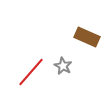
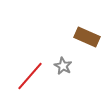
red line: moved 1 px left, 4 px down
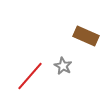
brown rectangle: moved 1 px left, 1 px up
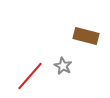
brown rectangle: rotated 10 degrees counterclockwise
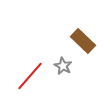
brown rectangle: moved 3 px left, 5 px down; rotated 30 degrees clockwise
